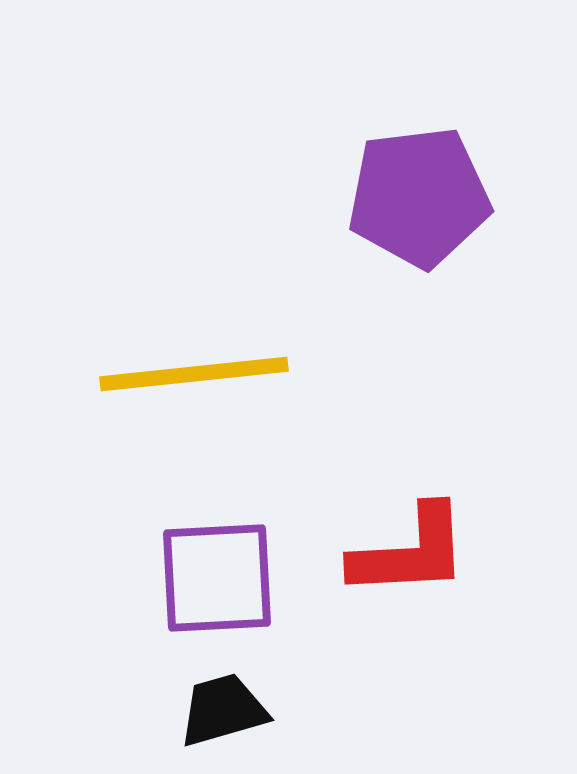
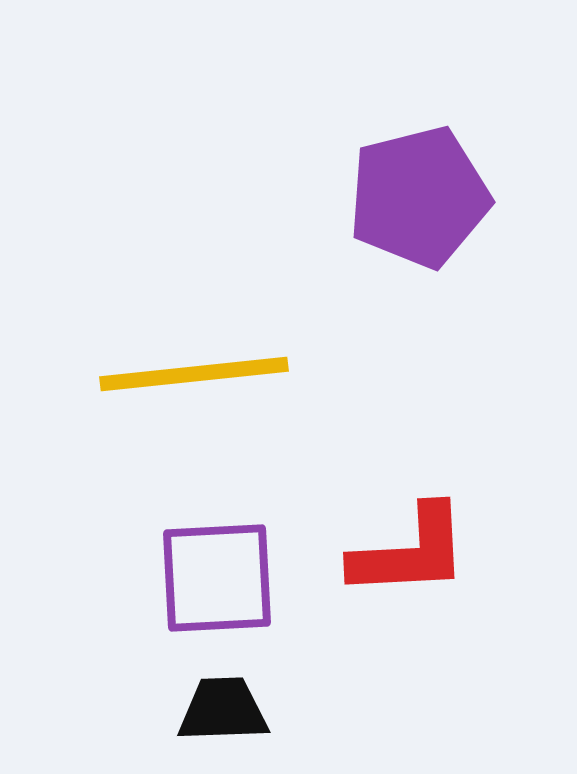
purple pentagon: rotated 7 degrees counterclockwise
black trapezoid: rotated 14 degrees clockwise
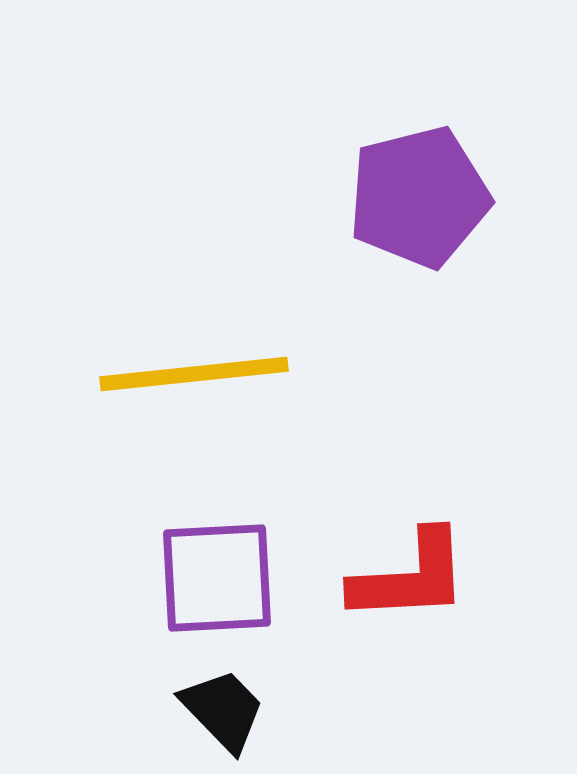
red L-shape: moved 25 px down
black trapezoid: rotated 48 degrees clockwise
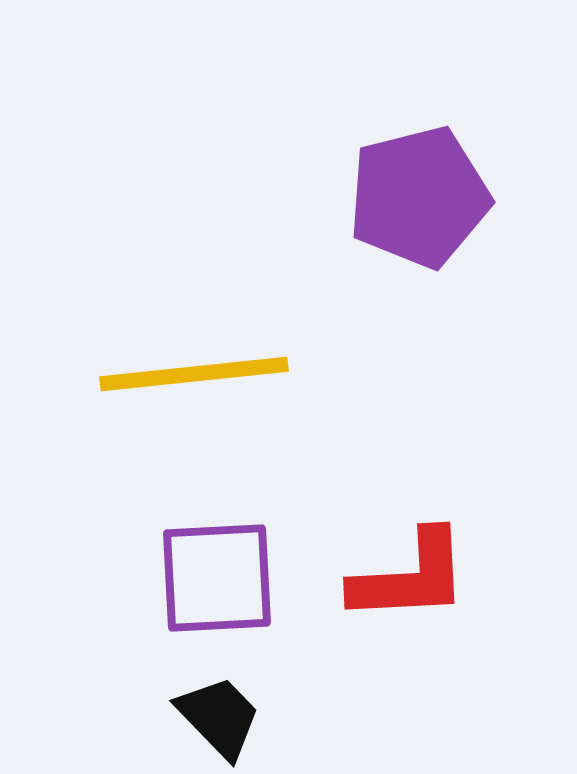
black trapezoid: moved 4 px left, 7 px down
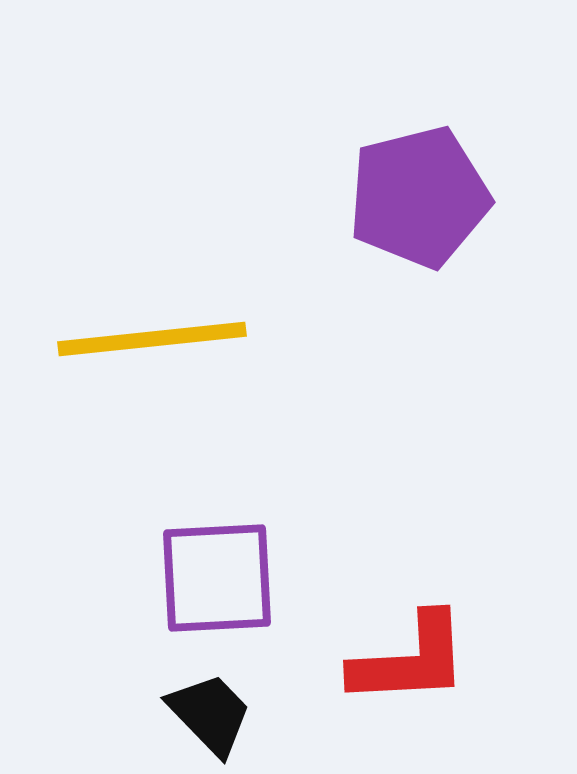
yellow line: moved 42 px left, 35 px up
red L-shape: moved 83 px down
black trapezoid: moved 9 px left, 3 px up
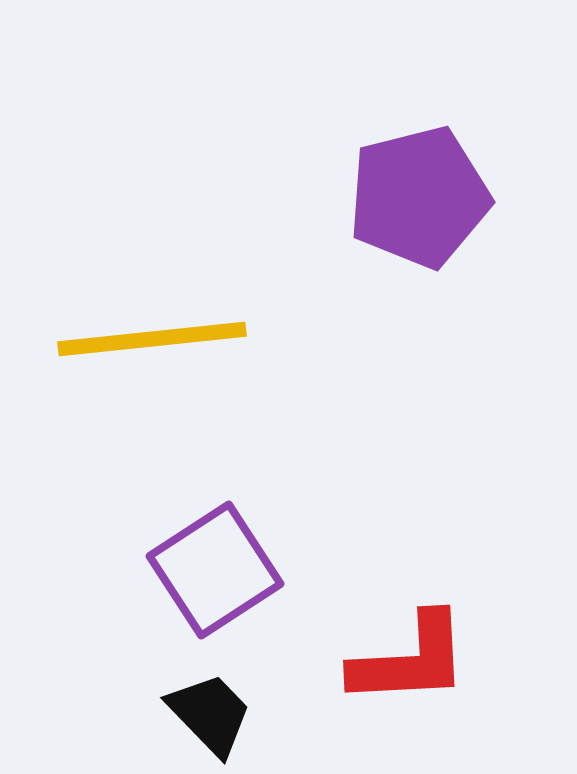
purple square: moved 2 px left, 8 px up; rotated 30 degrees counterclockwise
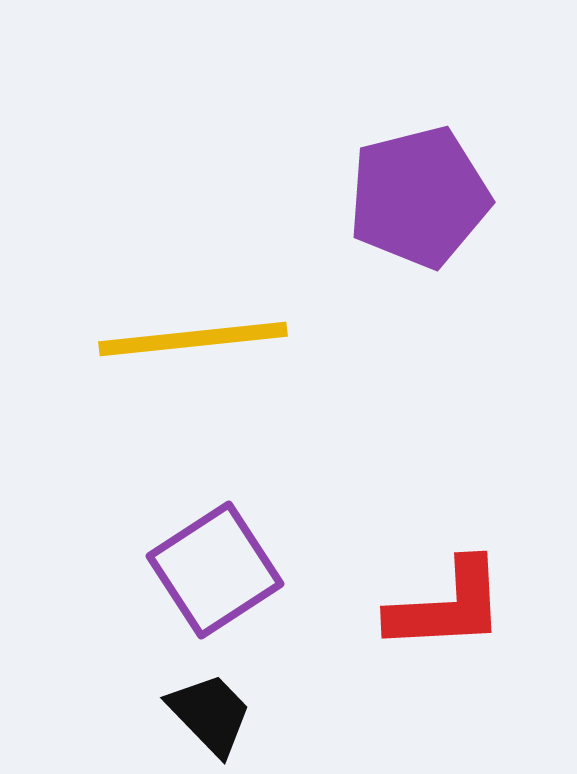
yellow line: moved 41 px right
red L-shape: moved 37 px right, 54 px up
